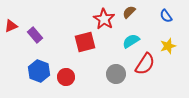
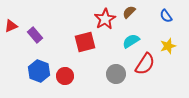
red star: moved 1 px right; rotated 10 degrees clockwise
red circle: moved 1 px left, 1 px up
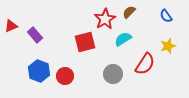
cyan semicircle: moved 8 px left, 2 px up
gray circle: moved 3 px left
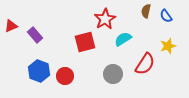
brown semicircle: moved 17 px right, 1 px up; rotated 32 degrees counterclockwise
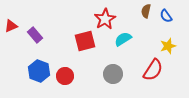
red square: moved 1 px up
red semicircle: moved 8 px right, 6 px down
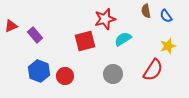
brown semicircle: rotated 24 degrees counterclockwise
red star: rotated 15 degrees clockwise
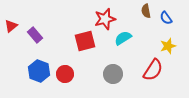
blue semicircle: moved 2 px down
red triangle: rotated 16 degrees counterclockwise
cyan semicircle: moved 1 px up
red circle: moved 2 px up
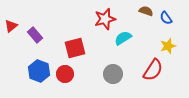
brown semicircle: rotated 120 degrees clockwise
red square: moved 10 px left, 7 px down
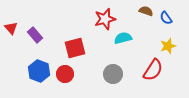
red triangle: moved 2 px down; rotated 32 degrees counterclockwise
cyan semicircle: rotated 18 degrees clockwise
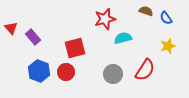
purple rectangle: moved 2 px left, 2 px down
red semicircle: moved 8 px left
red circle: moved 1 px right, 2 px up
